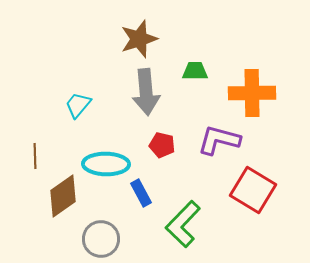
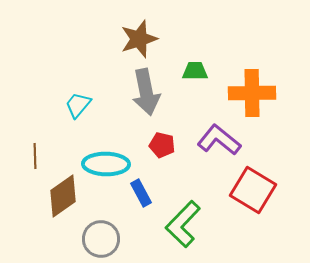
gray arrow: rotated 6 degrees counterclockwise
purple L-shape: rotated 24 degrees clockwise
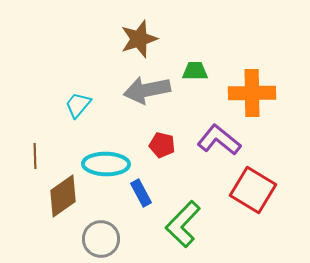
gray arrow: moved 1 px right, 2 px up; rotated 90 degrees clockwise
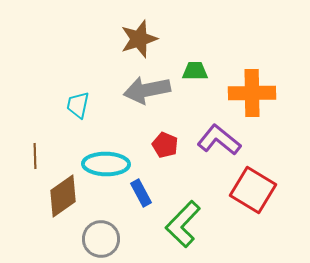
cyan trapezoid: rotated 28 degrees counterclockwise
red pentagon: moved 3 px right; rotated 10 degrees clockwise
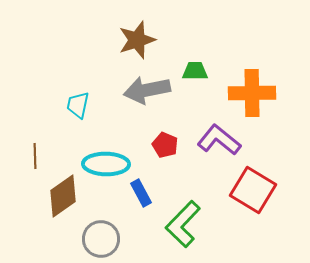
brown star: moved 2 px left, 1 px down
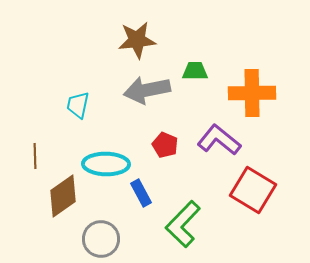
brown star: rotated 12 degrees clockwise
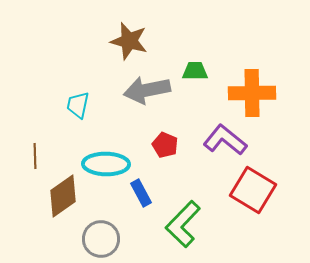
brown star: moved 8 px left, 1 px down; rotated 21 degrees clockwise
purple L-shape: moved 6 px right
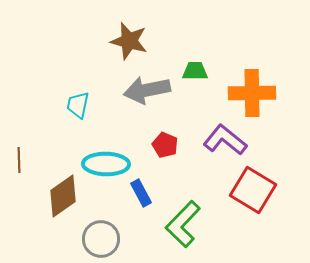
brown line: moved 16 px left, 4 px down
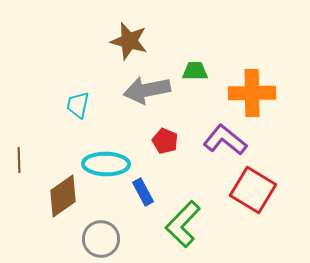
red pentagon: moved 4 px up
blue rectangle: moved 2 px right, 1 px up
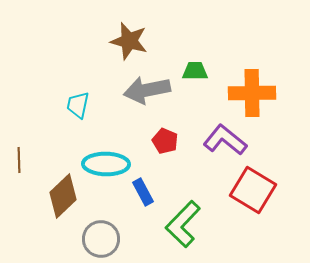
brown diamond: rotated 9 degrees counterclockwise
